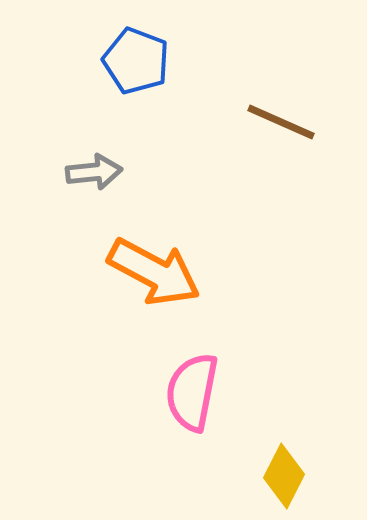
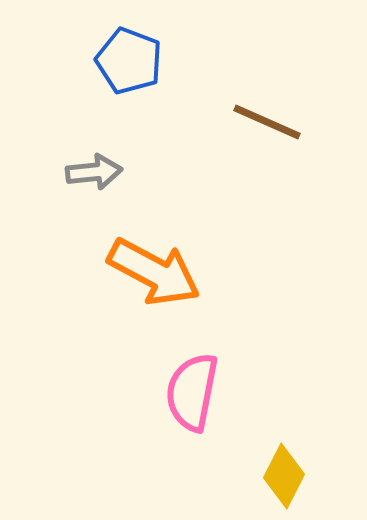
blue pentagon: moved 7 px left
brown line: moved 14 px left
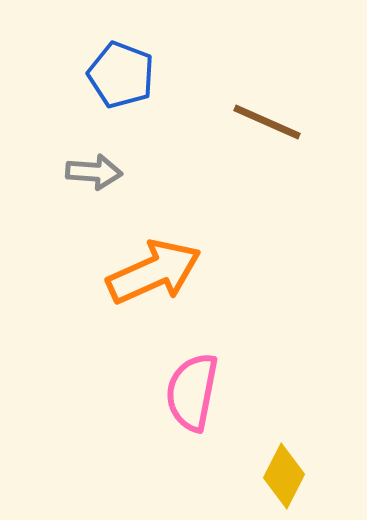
blue pentagon: moved 8 px left, 14 px down
gray arrow: rotated 10 degrees clockwise
orange arrow: rotated 52 degrees counterclockwise
